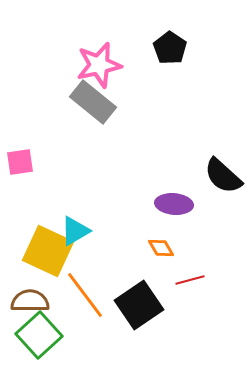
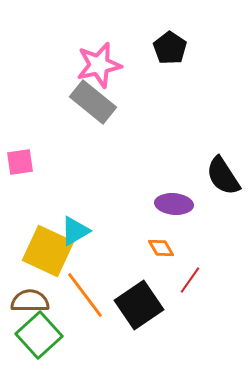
black semicircle: rotated 15 degrees clockwise
red line: rotated 40 degrees counterclockwise
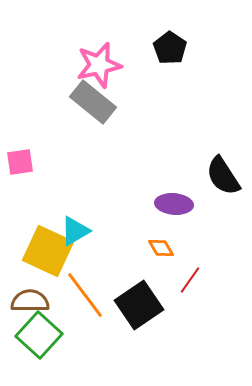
green square: rotated 6 degrees counterclockwise
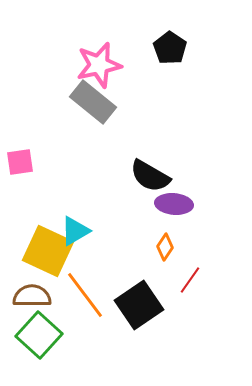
black semicircle: moved 73 px left; rotated 27 degrees counterclockwise
orange diamond: moved 4 px right, 1 px up; rotated 64 degrees clockwise
brown semicircle: moved 2 px right, 5 px up
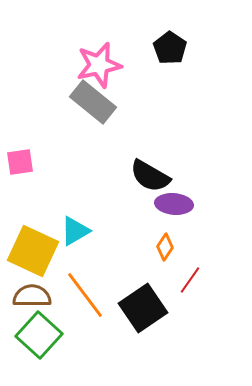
yellow square: moved 15 px left
black square: moved 4 px right, 3 px down
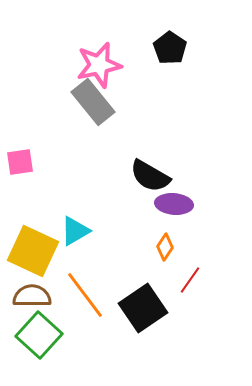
gray rectangle: rotated 12 degrees clockwise
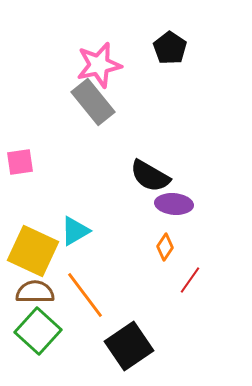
brown semicircle: moved 3 px right, 4 px up
black square: moved 14 px left, 38 px down
green square: moved 1 px left, 4 px up
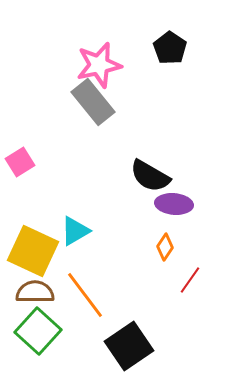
pink square: rotated 24 degrees counterclockwise
